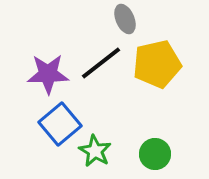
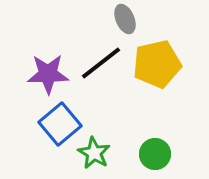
green star: moved 1 px left, 2 px down
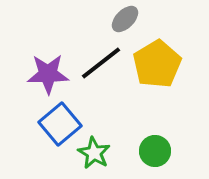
gray ellipse: rotated 68 degrees clockwise
yellow pentagon: rotated 18 degrees counterclockwise
green circle: moved 3 px up
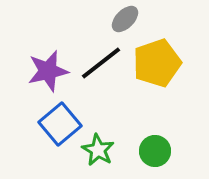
yellow pentagon: moved 1 px up; rotated 12 degrees clockwise
purple star: moved 3 px up; rotated 12 degrees counterclockwise
green star: moved 4 px right, 3 px up
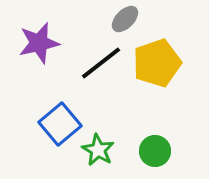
purple star: moved 9 px left, 28 px up
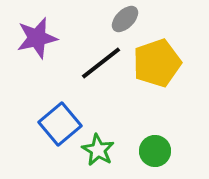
purple star: moved 2 px left, 5 px up
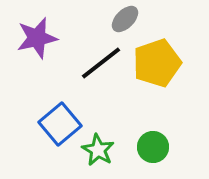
green circle: moved 2 px left, 4 px up
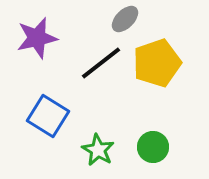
blue square: moved 12 px left, 8 px up; rotated 18 degrees counterclockwise
